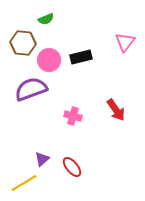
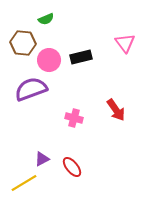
pink triangle: moved 1 px down; rotated 15 degrees counterclockwise
pink cross: moved 1 px right, 2 px down
purple triangle: rotated 14 degrees clockwise
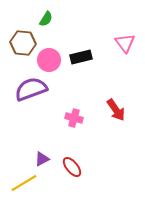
green semicircle: rotated 35 degrees counterclockwise
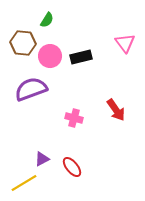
green semicircle: moved 1 px right, 1 px down
pink circle: moved 1 px right, 4 px up
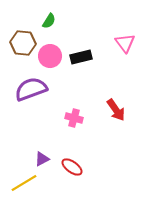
green semicircle: moved 2 px right, 1 px down
red ellipse: rotated 15 degrees counterclockwise
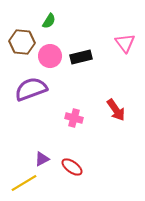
brown hexagon: moved 1 px left, 1 px up
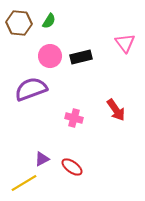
brown hexagon: moved 3 px left, 19 px up
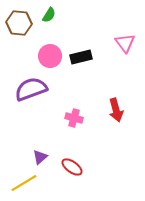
green semicircle: moved 6 px up
red arrow: rotated 20 degrees clockwise
purple triangle: moved 2 px left, 2 px up; rotated 14 degrees counterclockwise
